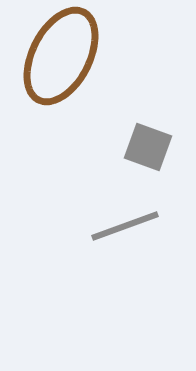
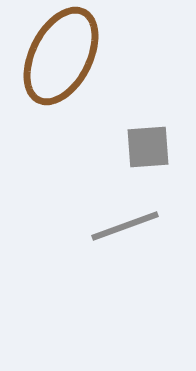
gray square: rotated 24 degrees counterclockwise
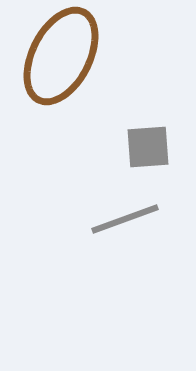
gray line: moved 7 px up
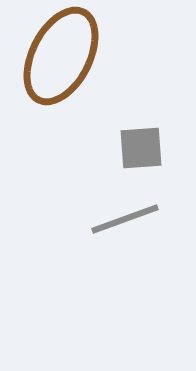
gray square: moved 7 px left, 1 px down
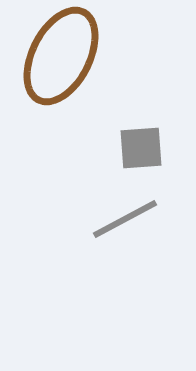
gray line: rotated 8 degrees counterclockwise
